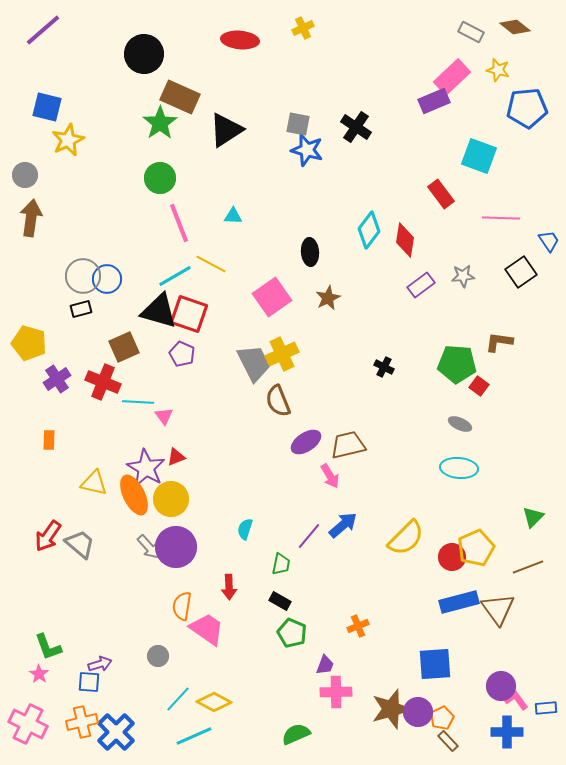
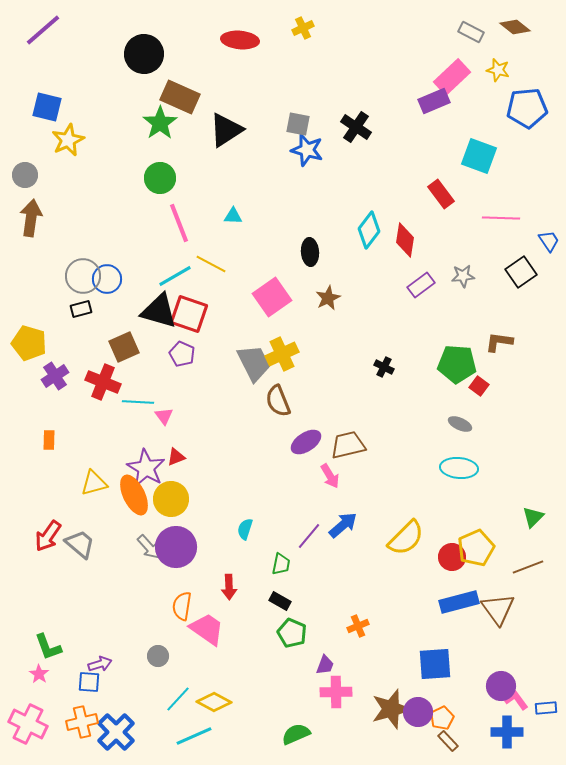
purple cross at (57, 379): moved 2 px left, 3 px up
yellow triangle at (94, 483): rotated 28 degrees counterclockwise
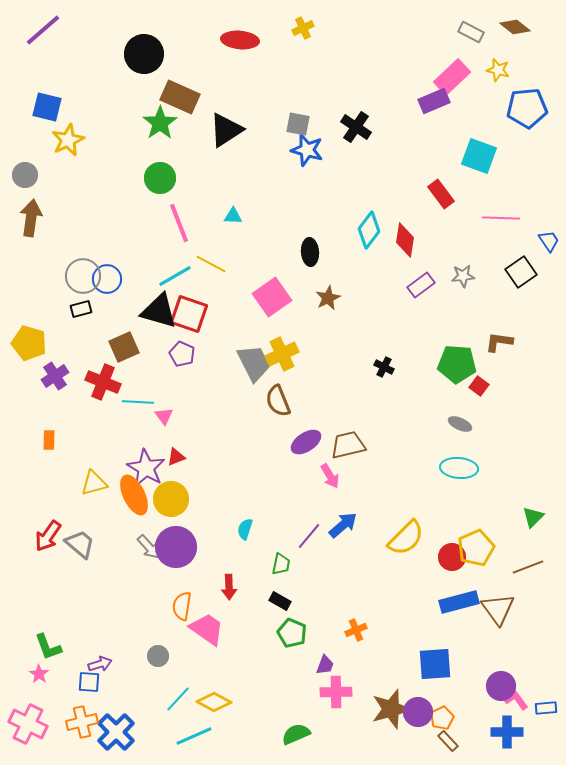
orange cross at (358, 626): moved 2 px left, 4 px down
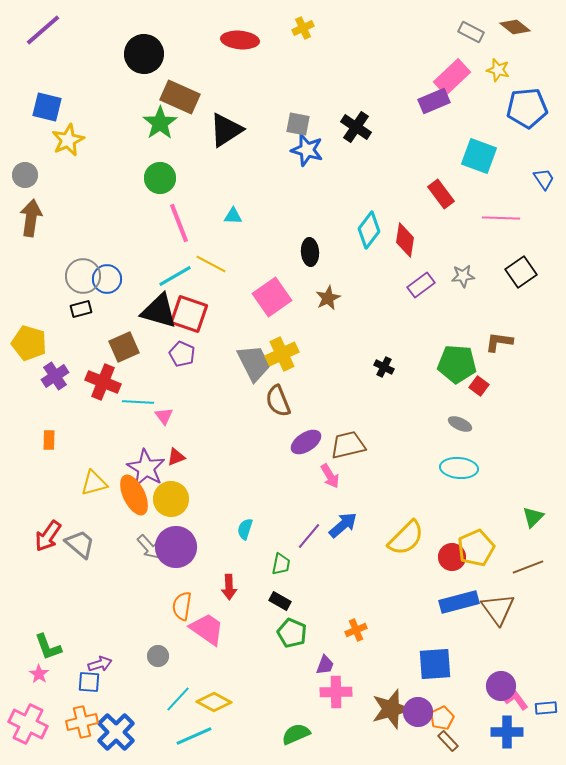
blue trapezoid at (549, 241): moved 5 px left, 62 px up
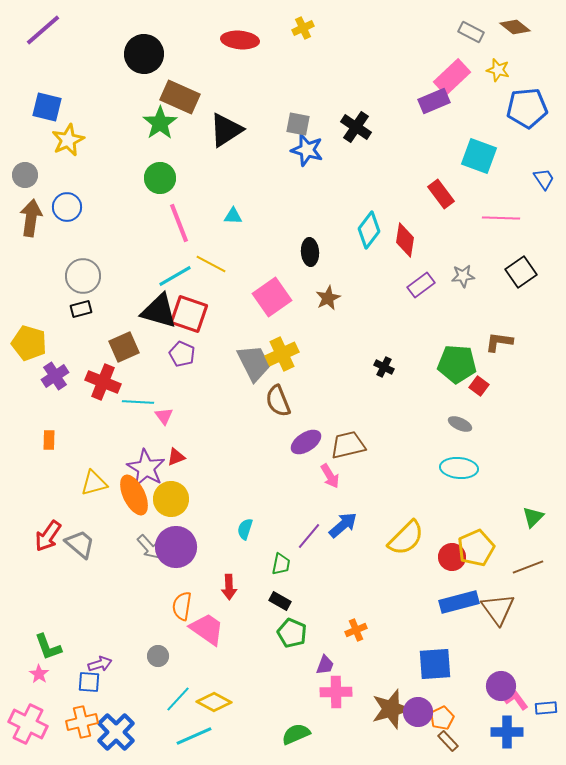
blue circle at (107, 279): moved 40 px left, 72 px up
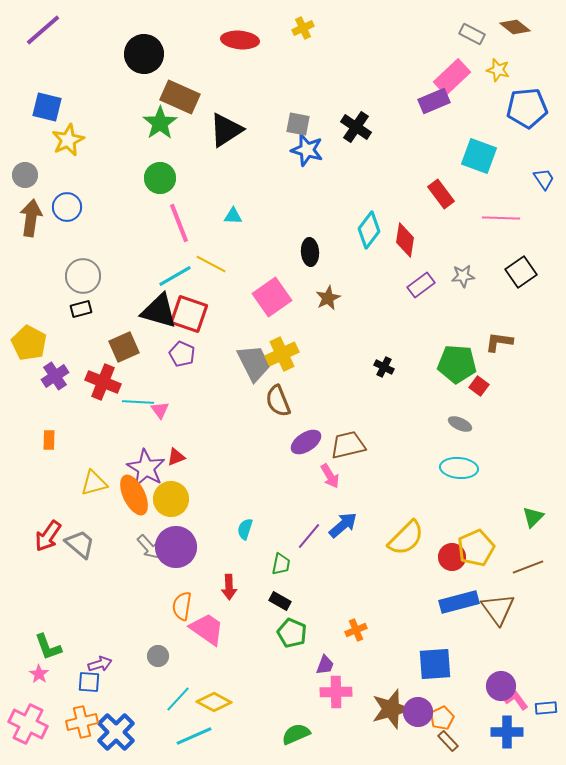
gray rectangle at (471, 32): moved 1 px right, 2 px down
yellow pentagon at (29, 343): rotated 12 degrees clockwise
pink triangle at (164, 416): moved 4 px left, 6 px up
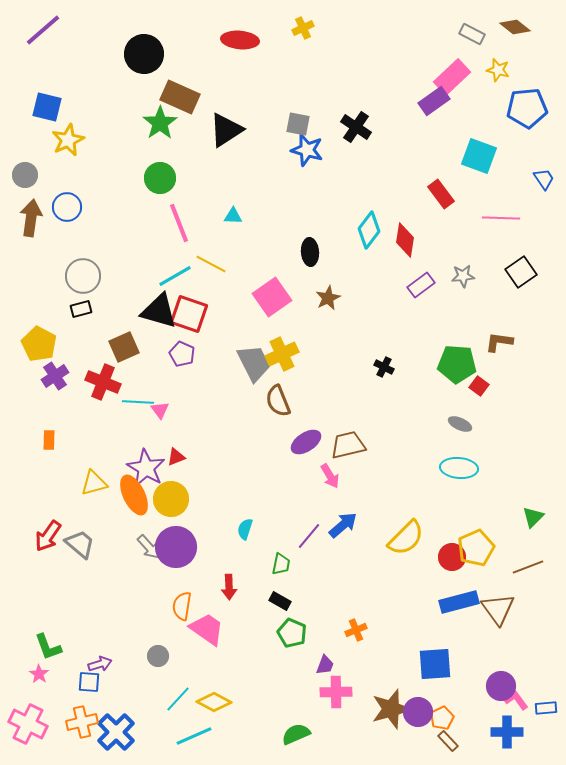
purple rectangle at (434, 101): rotated 12 degrees counterclockwise
yellow pentagon at (29, 343): moved 10 px right, 1 px down
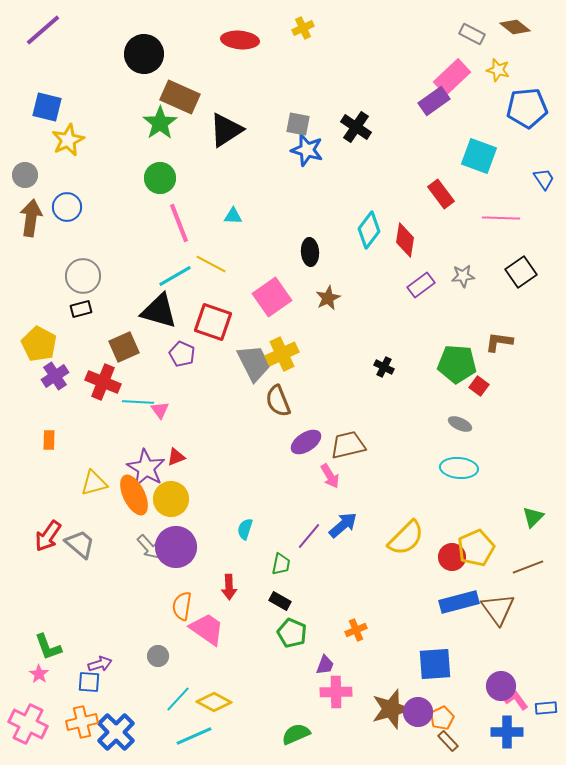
red square at (189, 314): moved 24 px right, 8 px down
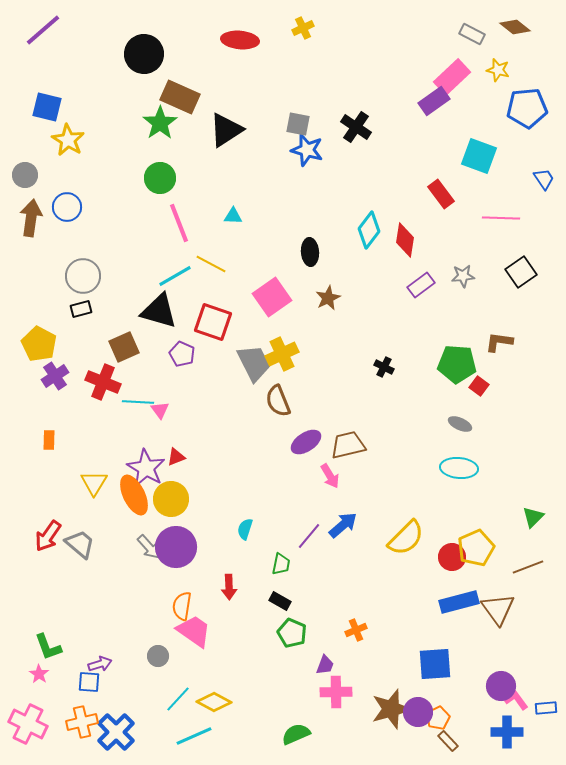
yellow star at (68, 140): rotated 16 degrees counterclockwise
yellow triangle at (94, 483): rotated 44 degrees counterclockwise
pink trapezoid at (207, 629): moved 13 px left, 2 px down
orange pentagon at (442, 718): moved 4 px left
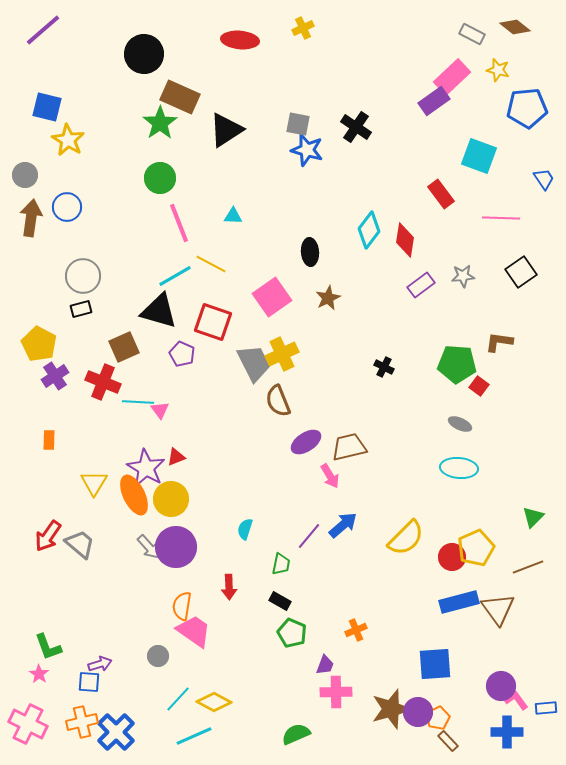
brown trapezoid at (348, 445): moved 1 px right, 2 px down
